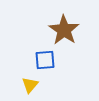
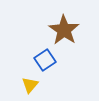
blue square: rotated 30 degrees counterclockwise
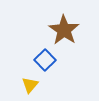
blue square: rotated 10 degrees counterclockwise
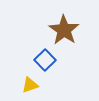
yellow triangle: rotated 30 degrees clockwise
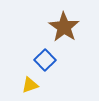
brown star: moved 3 px up
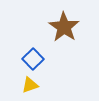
blue square: moved 12 px left, 1 px up
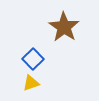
yellow triangle: moved 1 px right, 2 px up
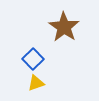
yellow triangle: moved 5 px right
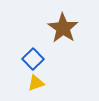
brown star: moved 1 px left, 1 px down
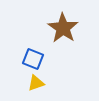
blue square: rotated 25 degrees counterclockwise
